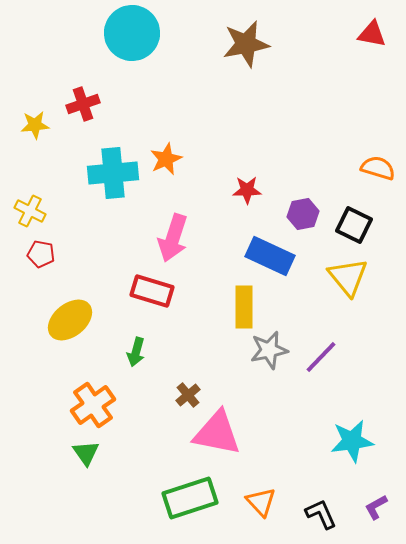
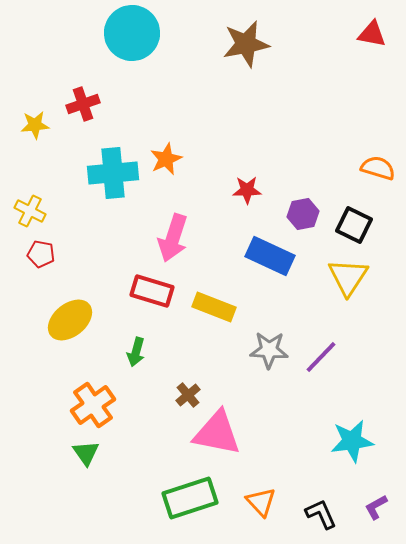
yellow triangle: rotated 12 degrees clockwise
yellow rectangle: moved 30 px left; rotated 69 degrees counterclockwise
gray star: rotated 15 degrees clockwise
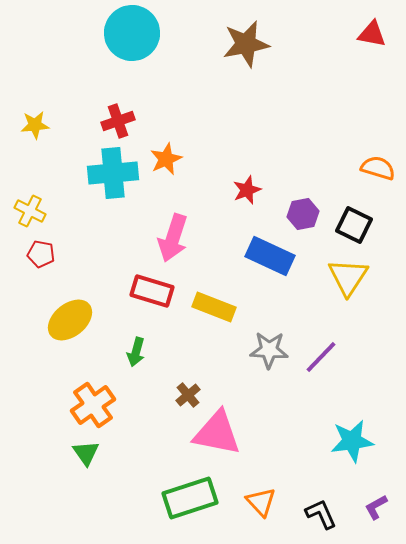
red cross: moved 35 px right, 17 px down
red star: rotated 20 degrees counterclockwise
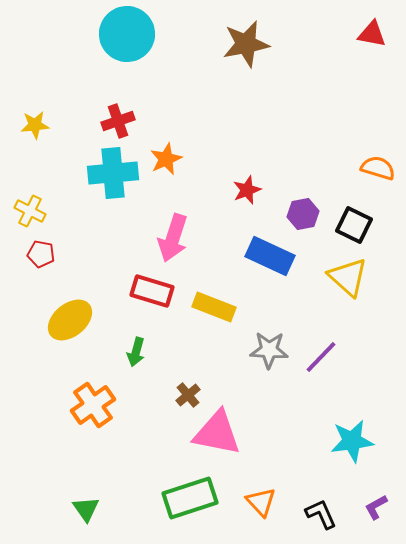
cyan circle: moved 5 px left, 1 px down
yellow triangle: rotated 21 degrees counterclockwise
green triangle: moved 56 px down
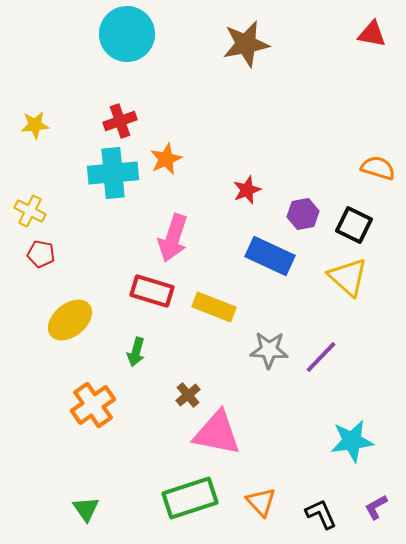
red cross: moved 2 px right
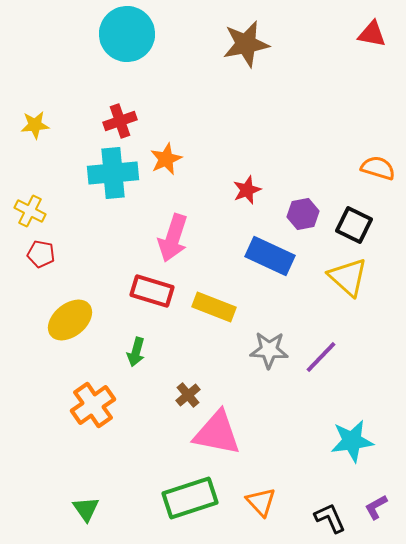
black L-shape: moved 9 px right, 4 px down
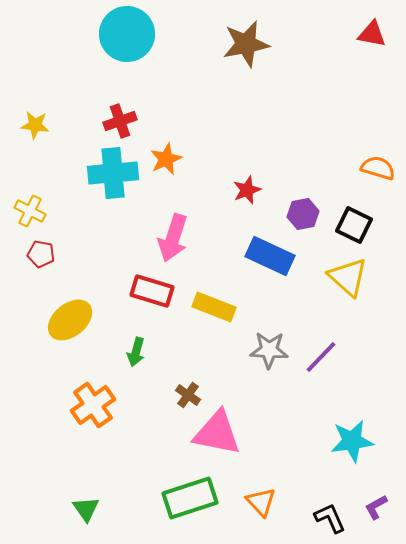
yellow star: rotated 12 degrees clockwise
brown cross: rotated 15 degrees counterclockwise
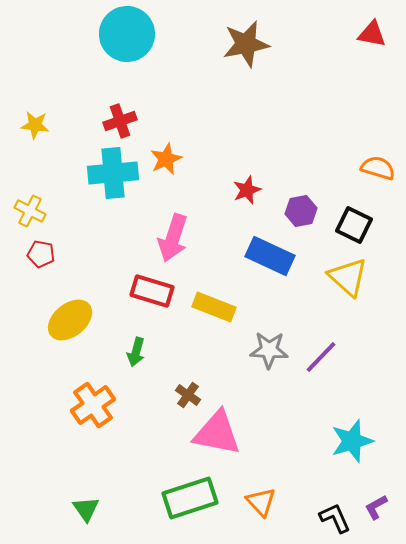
purple hexagon: moved 2 px left, 3 px up
cyan star: rotated 9 degrees counterclockwise
black L-shape: moved 5 px right
